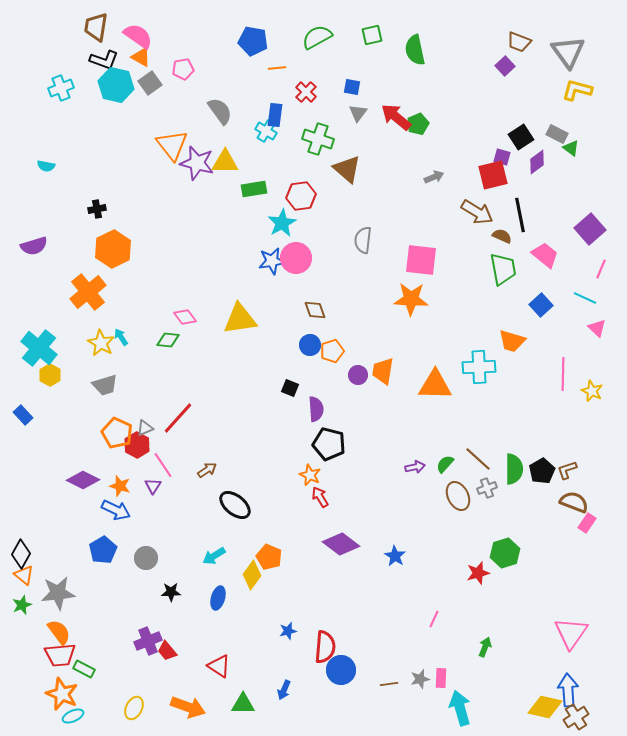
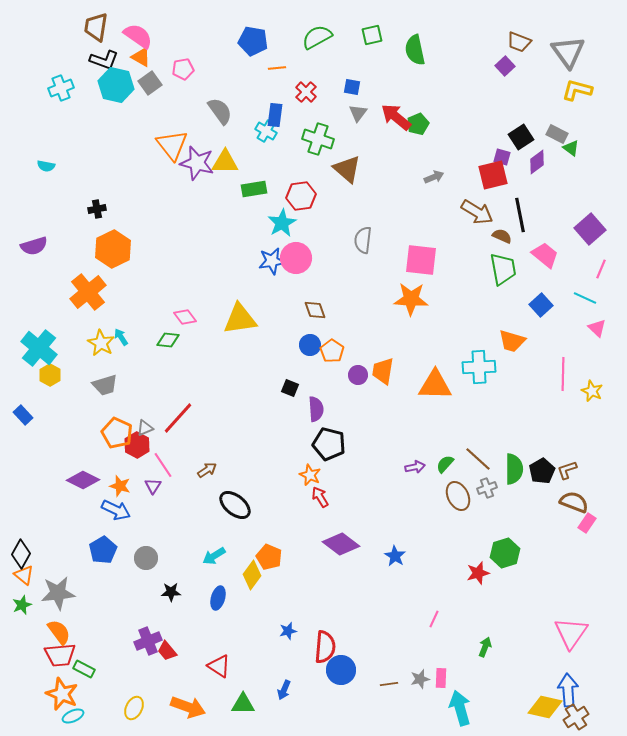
orange pentagon at (332, 351): rotated 20 degrees counterclockwise
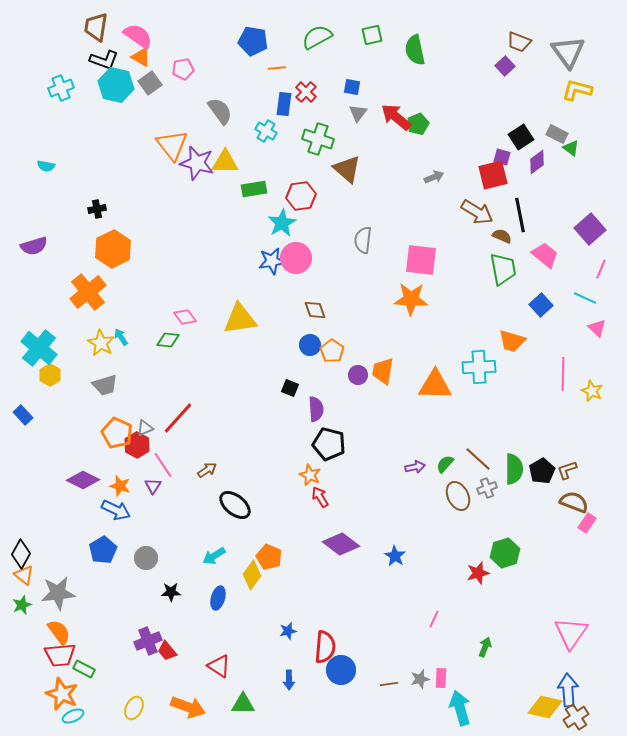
blue rectangle at (275, 115): moved 9 px right, 11 px up
blue arrow at (284, 690): moved 5 px right, 10 px up; rotated 24 degrees counterclockwise
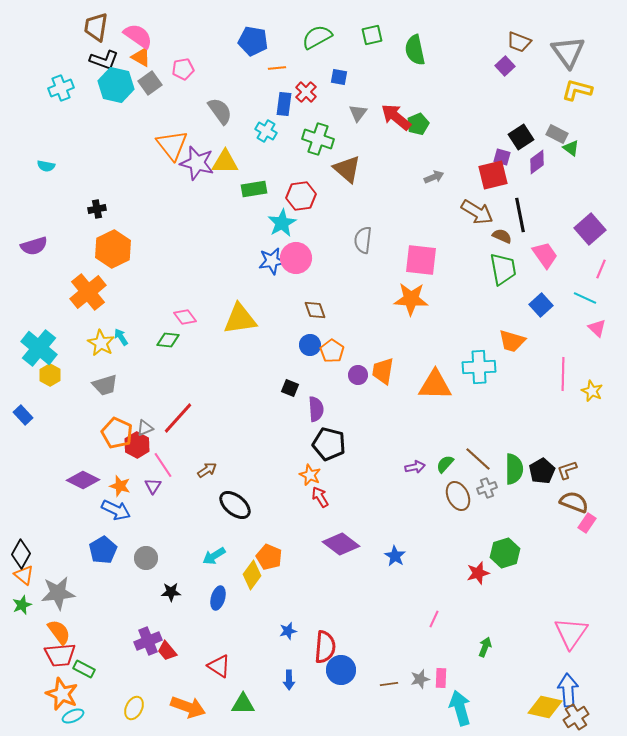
blue square at (352, 87): moved 13 px left, 10 px up
pink trapezoid at (545, 255): rotated 16 degrees clockwise
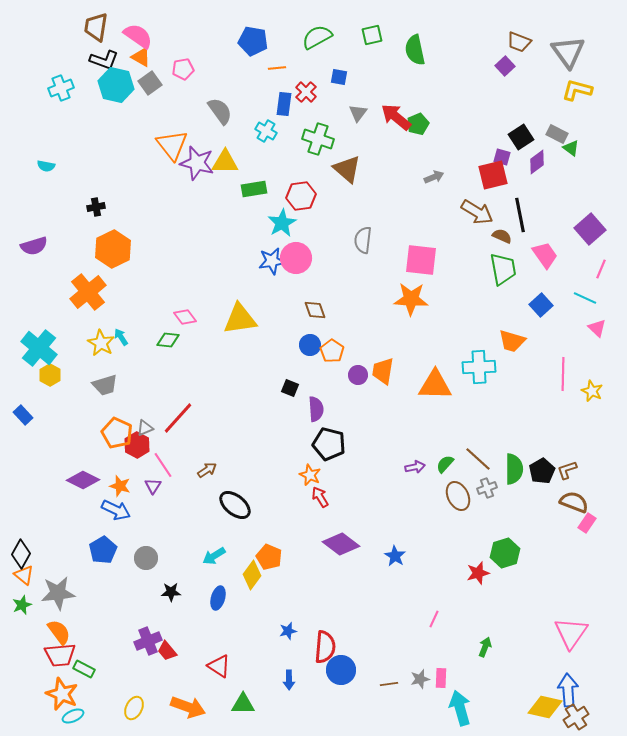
black cross at (97, 209): moved 1 px left, 2 px up
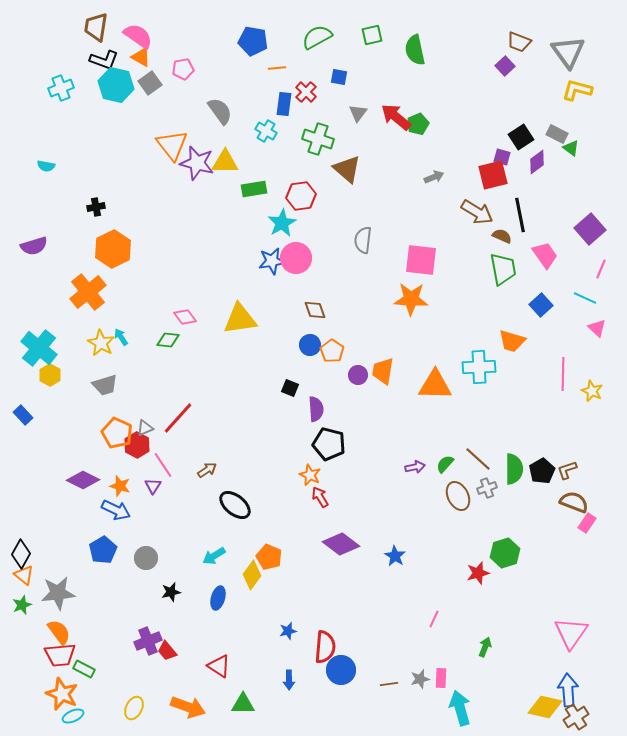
black star at (171, 592): rotated 12 degrees counterclockwise
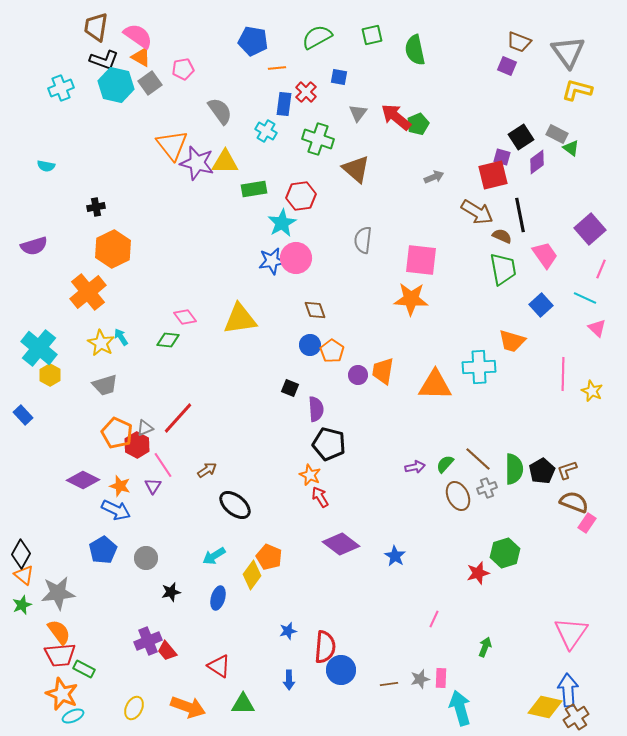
purple square at (505, 66): moved 2 px right; rotated 24 degrees counterclockwise
brown triangle at (347, 169): moved 9 px right
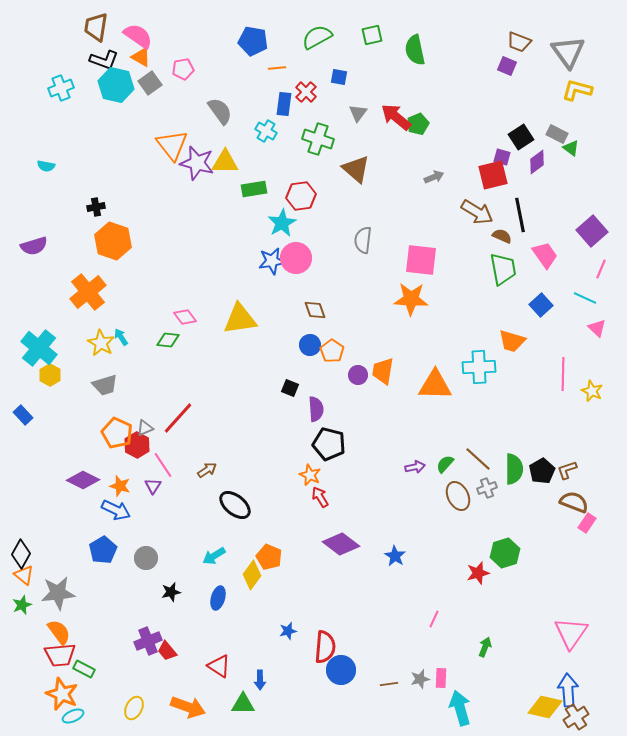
purple square at (590, 229): moved 2 px right, 2 px down
orange hexagon at (113, 249): moved 8 px up; rotated 15 degrees counterclockwise
blue arrow at (289, 680): moved 29 px left
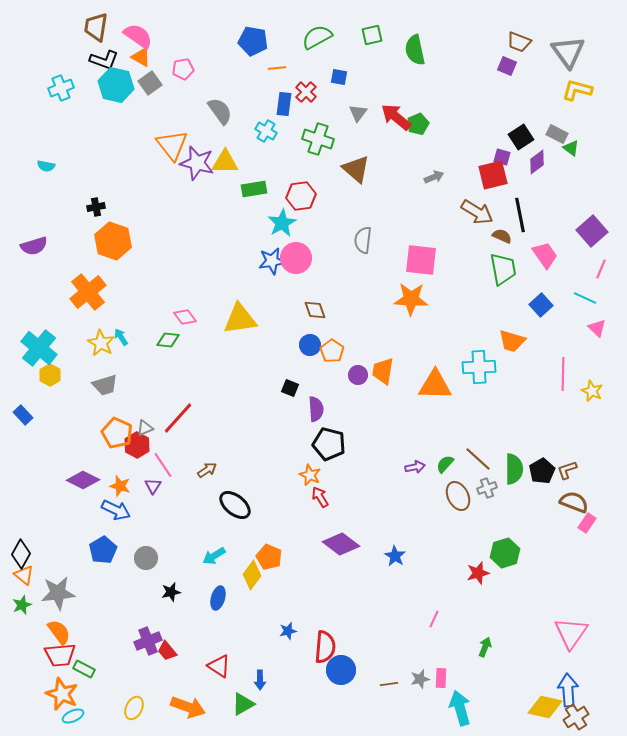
green triangle at (243, 704): rotated 30 degrees counterclockwise
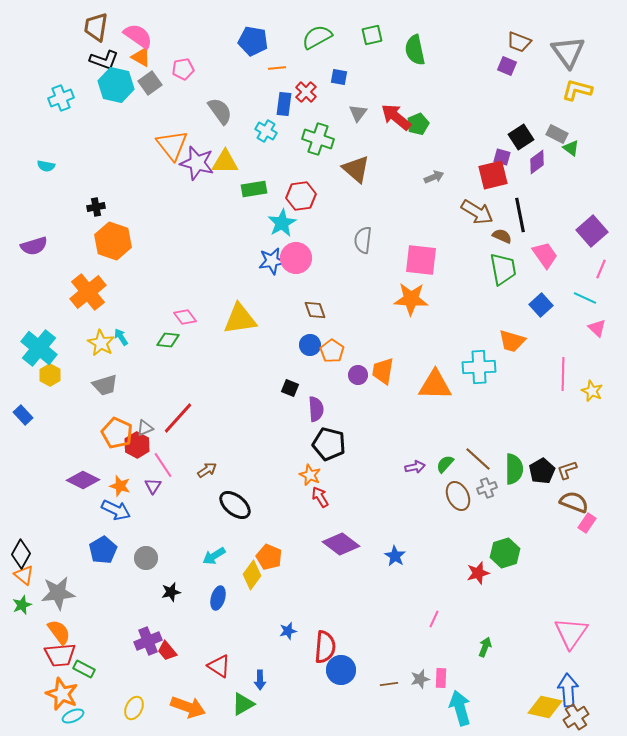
cyan cross at (61, 88): moved 10 px down
